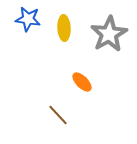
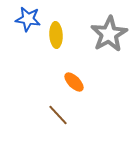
yellow ellipse: moved 8 px left, 7 px down
orange ellipse: moved 8 px left
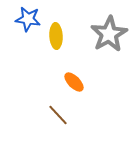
yellow ellipse: moved 1 px down
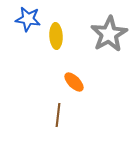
brown line: rotated 50 degrees clockwise
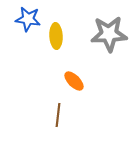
gray star: rotated 27 degrees clockwise
orange ellipse: moved 1 px up
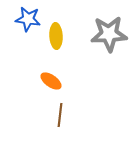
orange ellipse: moved 23 px left; rotated 10 degrees counterclockwise
brown line: moved 2 px right
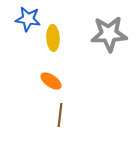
yellow ellipse: moved 3 px left, 2 px down
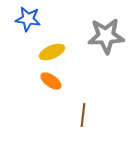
gray star: moved 3 px left, 2 px down
yellow ellipse: moved 1 px left, 14 px down; rotated 70 degrees clockwise
brown line: moved 23 px right
